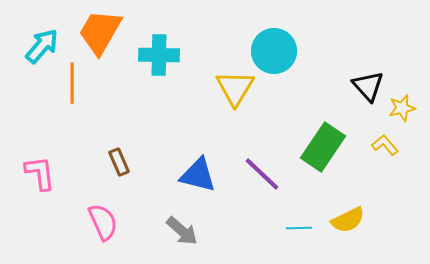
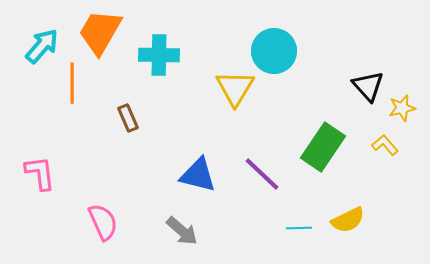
brown rectangle: moved 9 px right, 44 px up
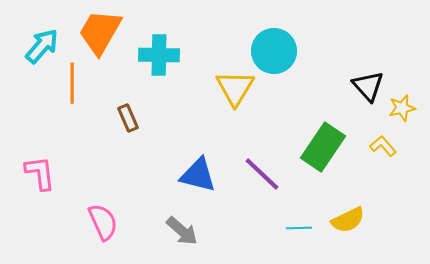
yellow L-shape: moved 2 px left, 1 px down
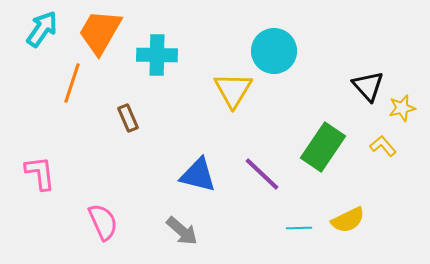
cyan arrow: moved 17 px up; rotated 6 degrees counterclockwise
cyan cross: moved 2 px left
orange line: rotated 18 degrees clockwise
yellow triangle: moved 2 px left, 2 px down
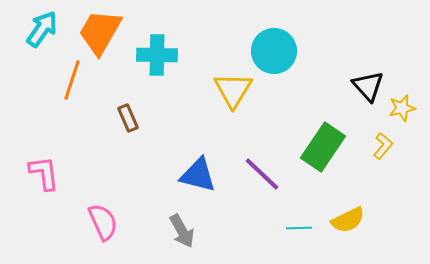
orange line: moved 3 px up
yellow L-shape: rotated 80 degrees clockwise
pink L-shape: moved 4 px right
gray arrow: rotated 20 degrees clockwise
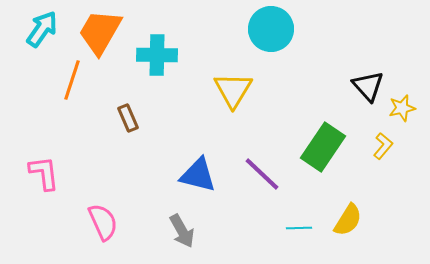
cyan circle: moved 3 px left, 22 px up
yellow semicircle: rotated 32 degrees counterclockwise
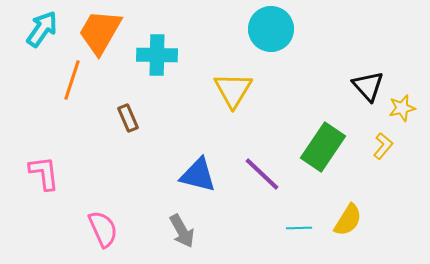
pink semicircle: moved 7 px down
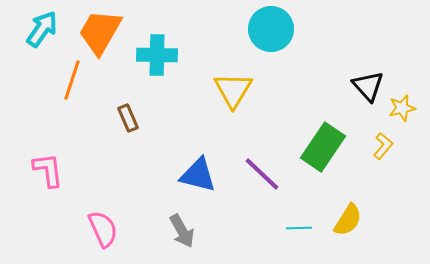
pink L-shape: moved 4 px right, 3 px up
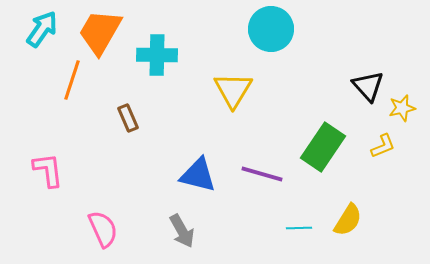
yellow L-shape: rotated 28 degrees clockwise
purple line: rotated 27 degrees counterclockwise
